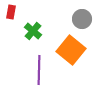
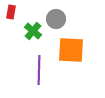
gray circle: moved 26 px left
orange square: rotated 36 degrees counterclockwise
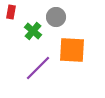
gray circle: moved 2 px up
orange square: moved 1 px right
purple line: moved 1 px left, 2 px up; rotated 44 degrees clockwise
